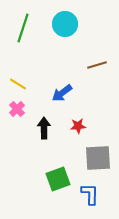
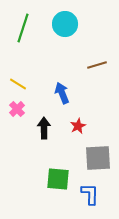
blue arrow: rotated 105 degrees clockwise
red star: rotated 21 degrees counterclockwise
green square: rotated 25 degrees clockwise
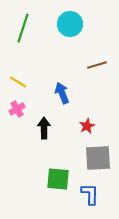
cyan circle: moved 5 px right
yellow line: moved 2 px up
pink cross: rotated 14 degrees clockwise
red star: moved 9 px right
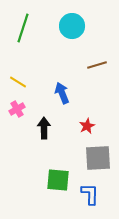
cyan circle: moved 2 px right, 2 px down
green square: moved 1 px down
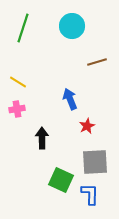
brown line: moved 3 px up
blue arrow: moved 8 px right, 6 px down
pink cross: rotated 21 degrees clockwise
black arrow: moved 2 px left, 10 px down
gray square: moved 3 px left, 4 px down
green square: moved 3 px right; rotated 20 degrees clockwise
